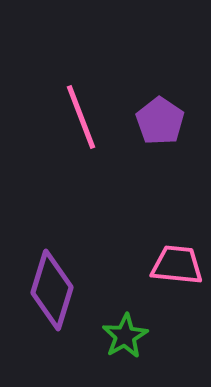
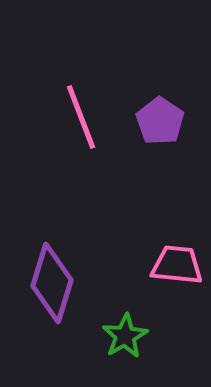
purple diamond: moved 7 px up
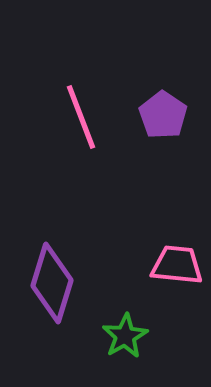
purple pentagon: moved 3 px right, 6 px up
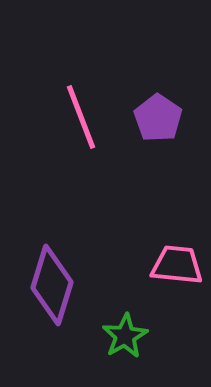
purple pentagon: moved 5 px left, 3 px down
purple diamond: moved 2 px down
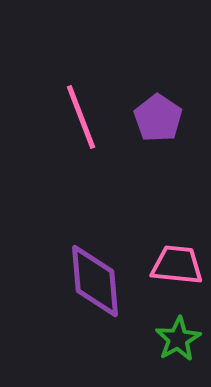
purple diamond: moved 43 px right, 4 px up; rotated 22 degrees counterclockwise
green star: moved 53 px right, 3 px down
